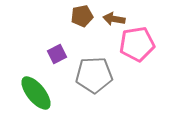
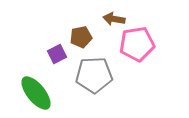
brown pentagon: moved 1 px left, 21 px down
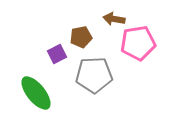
pink pentagon: moved 1 px right, 1 px up
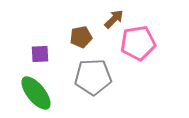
brown arrow: rotated 125 degrees clockwise
purple square: moved 17 px left; rotated 24 degrees clockwise
gray pentagon: moved 1 px left, 2 px down
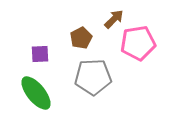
brown pentagon: moved 1 px down; rotated 15 degrees counterclockwise
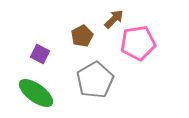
brown pentagon: moved 1 px right, 2 px up
purple square: rotated 30 degrees clockwise
gray pentagon: moved 2 px right, 3 px down; rotated 27 degrees counterclockwise
green ellipse: rotated 15 degrees counterclockwise
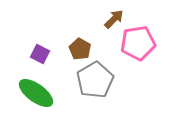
brown pentagon: moved 2 px left, 13 px down; rotated 15 degrees counterclockwise
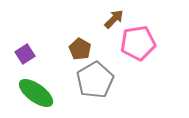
purple square: moved 15 px left; rotated 30 degrees clockwise
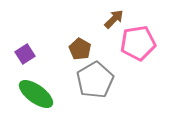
green ellipse: moved 1 px down
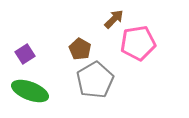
green ellipse: moved 6 px left, 3 px up; rotated 15 degrees counterclockwise
